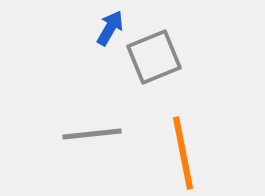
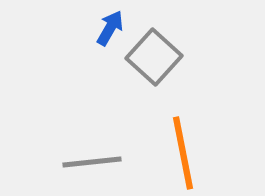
gray square: rotated 26 degrees counterclockwise
gray line: moved 28 px down
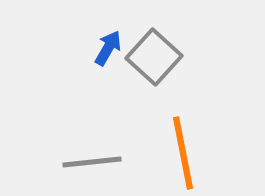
blue arrow: moved 2 px left, 20 px down
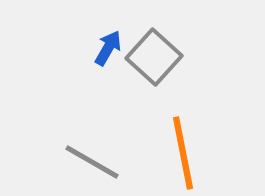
gray line: rotated 36 degrees clockwise
